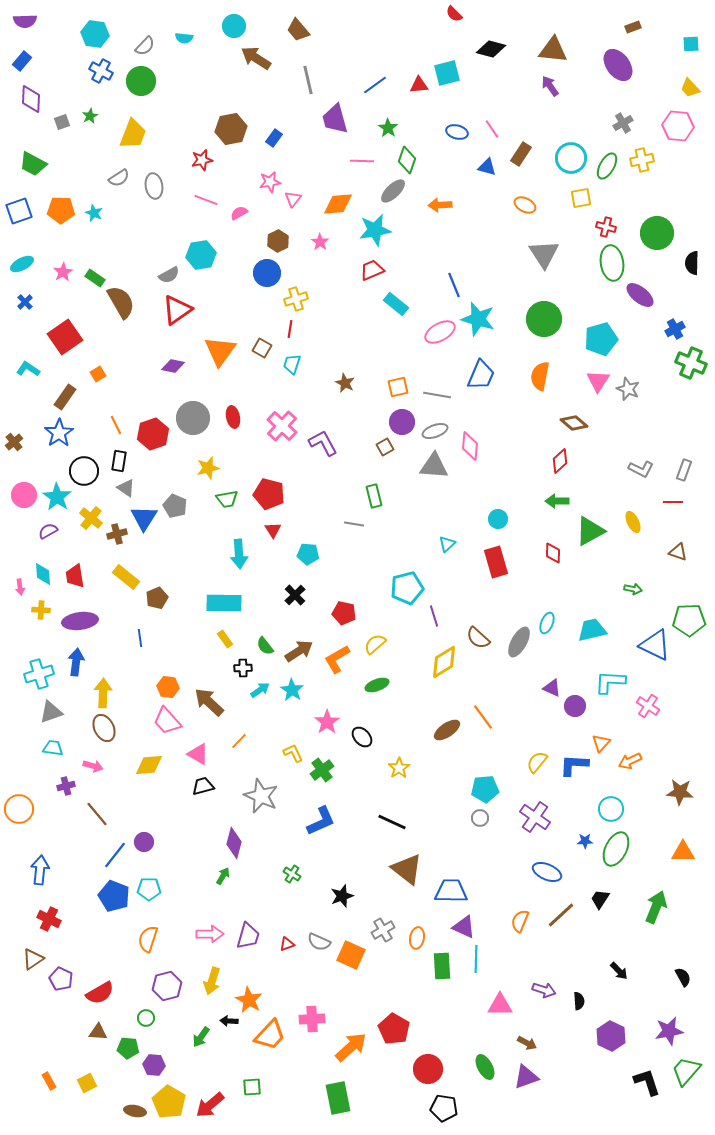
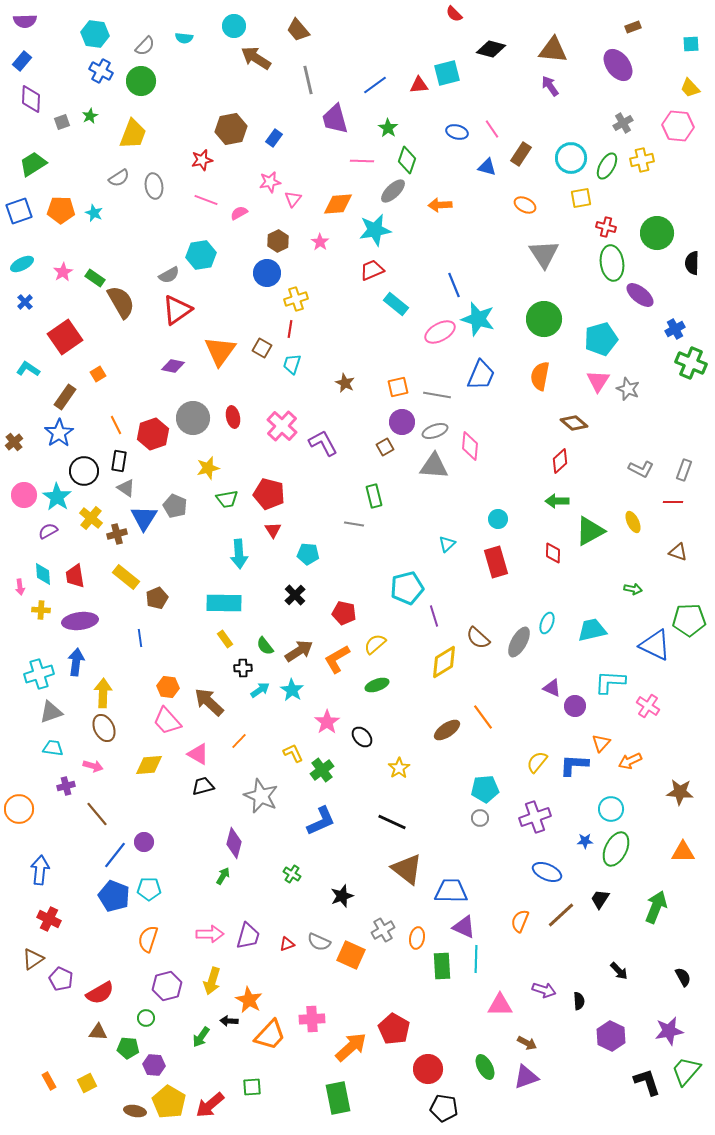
green trapezoid at (33, 164): rotated 120 degrees clockwise
purple cross at (535, 817): rotated 36 degrees clockwise
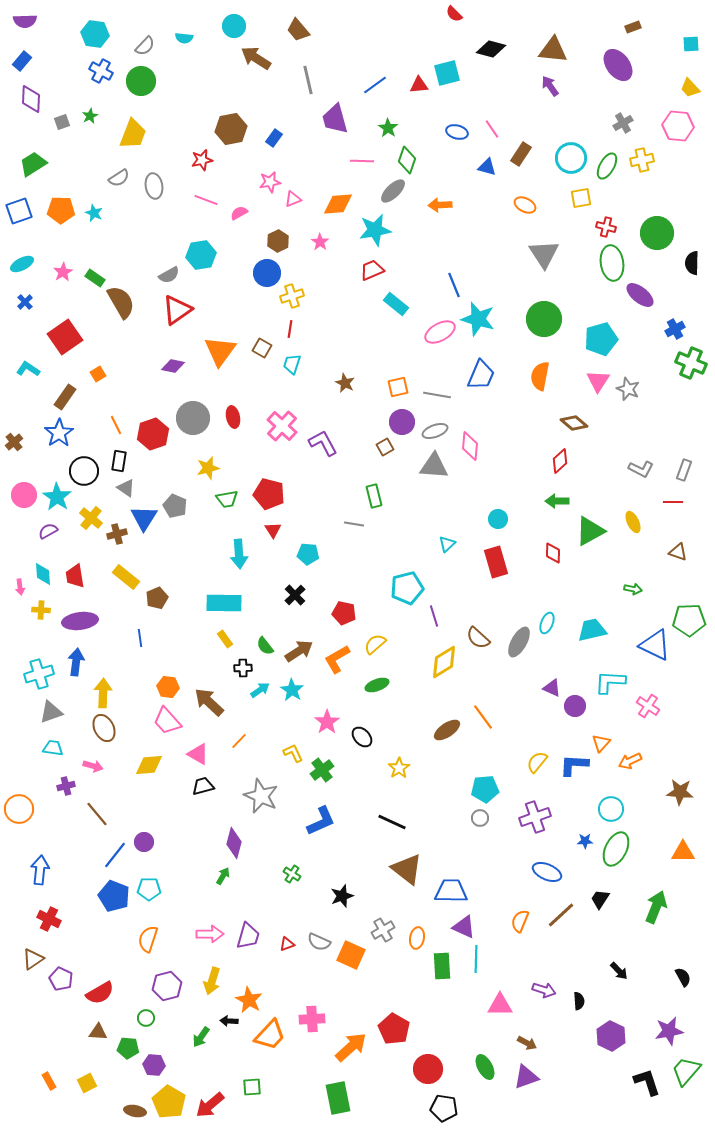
pink triangle at (293, 199): rotated 30 degrees clockwise
yellow cross at (296, 299): moved 4 px left, 3 px up
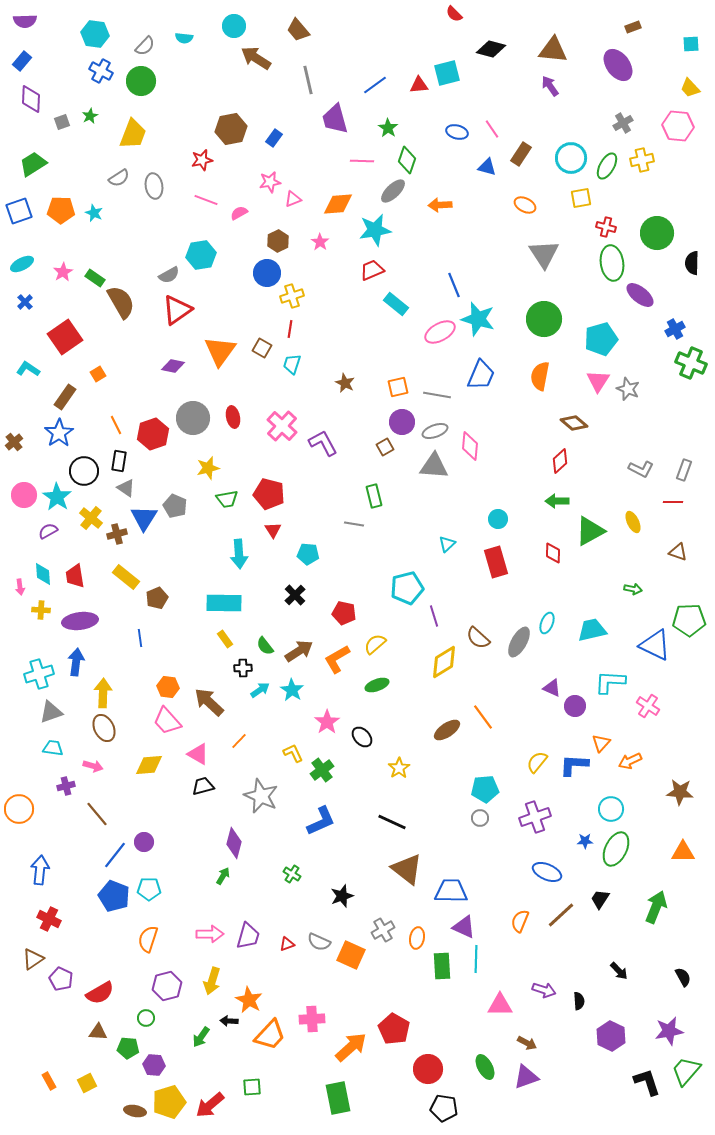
yellow pentagon at (169, 1102): rotated 24 degrees clockwise
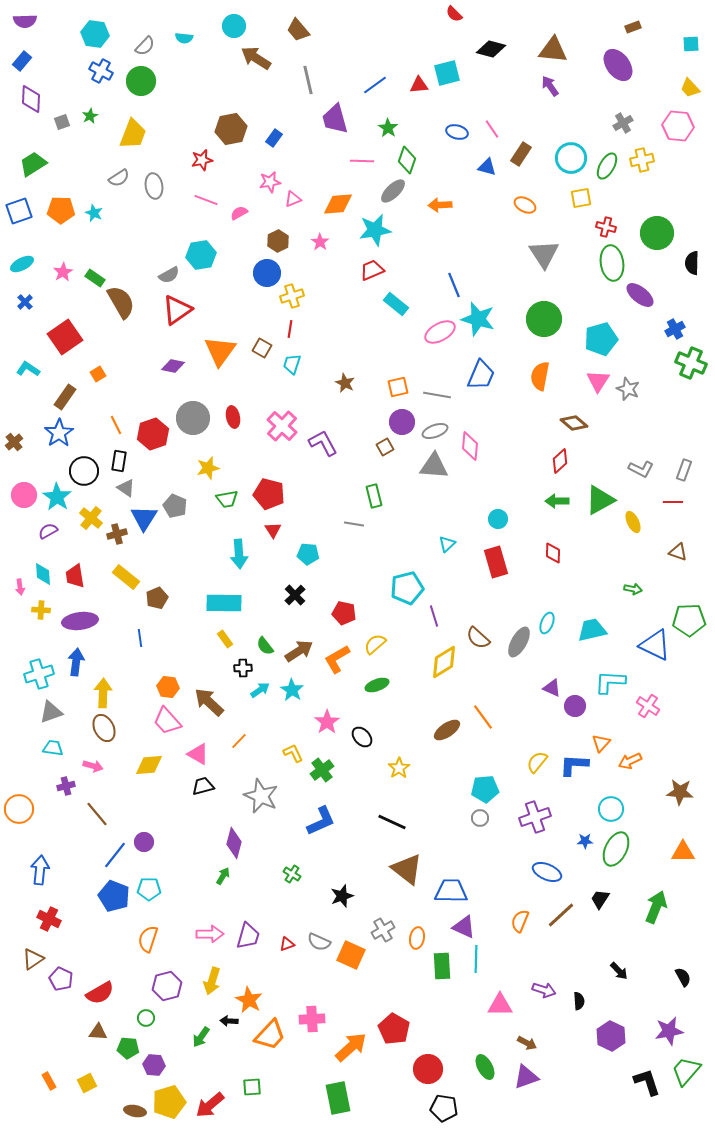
green triangle at (590, 531): moved 10 px right, 31 px up
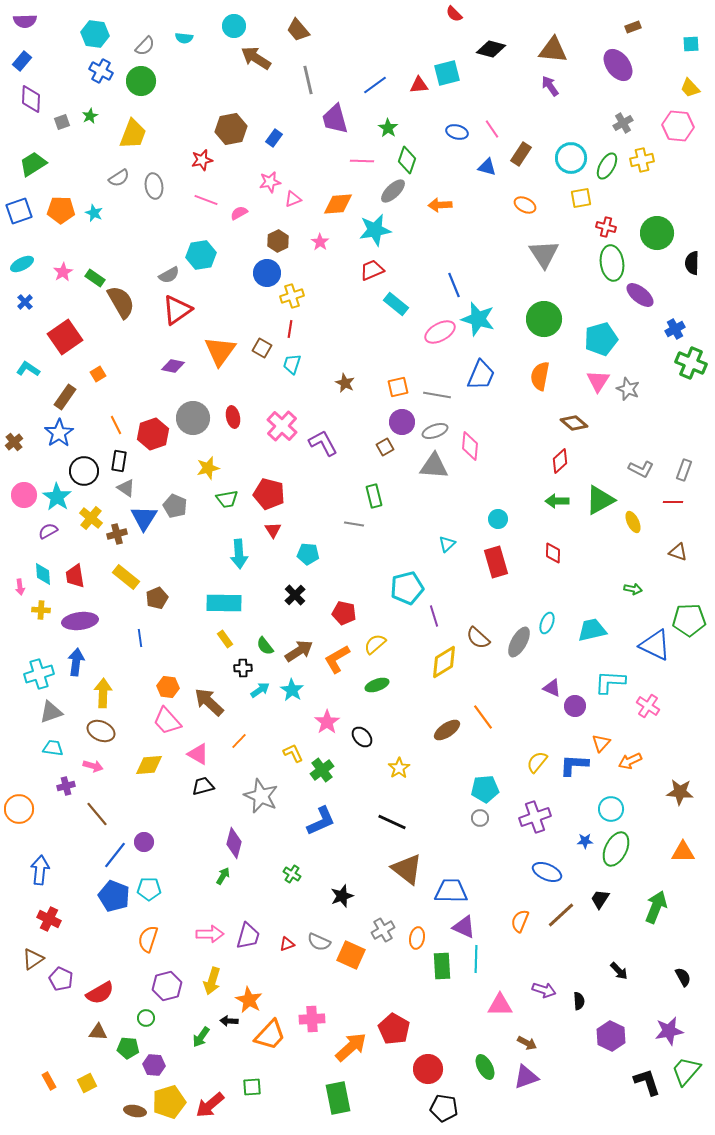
brown ellipse at (104, 728): moved 3 px left, 3 px down; rotated 40 degrees counterclockwise
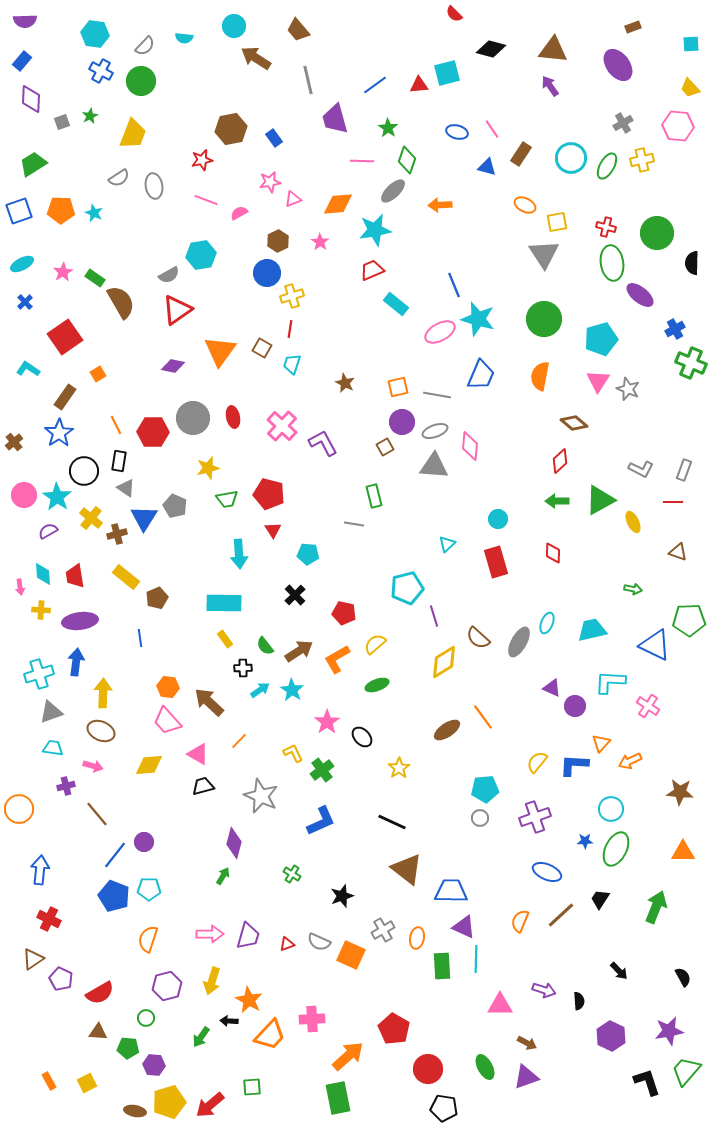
blue rectangle at (274, 138): rotated 72 degrees counterclockwise
yellow square at (581, 198): moved 24 px left, 24 px down
red hexagon at (153, 434): moved 2 px up; rotated 20 degrees clockwise
orange arrow at (351, 1047): moved 3 px left, 9 px down
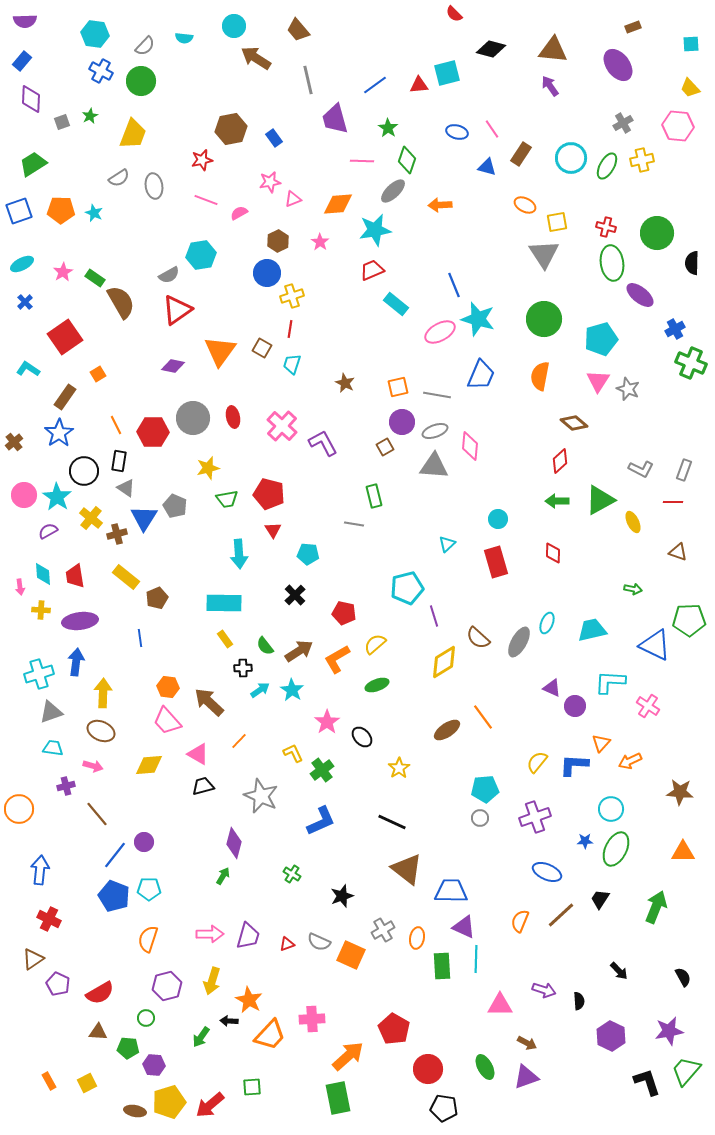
purple pentagon at (61, 979): moved 3 px left, 5 px down
